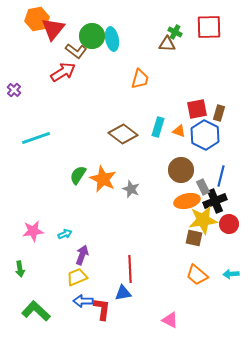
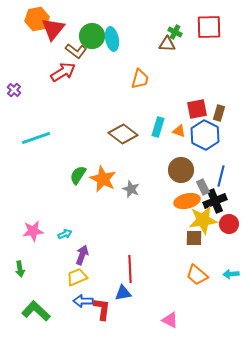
brown square at (194, 238): rotated 12 degrees counterclockwise
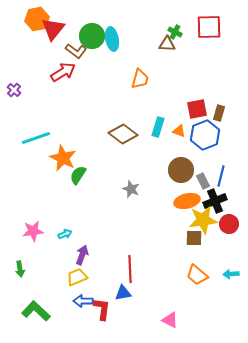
blue hexagon at (205, 135): rotated 12 degrees clockwise
orange star at (103, 179): moved 40 px left, 21 px up
gray rectangle at (203, 187): moved 6 px up
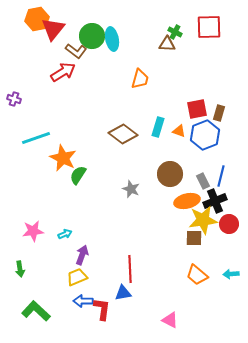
purple cross at (14, 90): moved 9 px down; rotated 24 degrees counterclockwise
brown circle at (181, 170): moved 11 px left, 4 px down
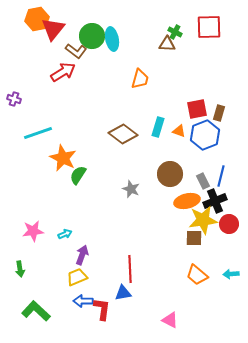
cyan line at (36, 138): moved 2 px right, 5 px up
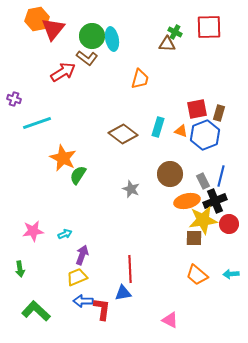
brown L-shape at (76, 51): moved 11 px right, 7 px down
orange triangle at (179, 131): moved 2 px right
cyan line at (38, 133): moved 1 px left, 10 px up
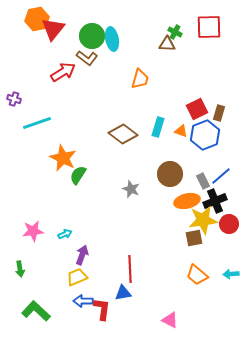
red square at (197, 109): rotated 15 degrees counterclockwise
blue line at (221, 176): rotated 35 degrees clockwise
brown square at (194, 238): rotated 12 degrees counterclockwise
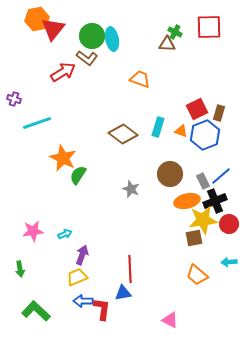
orange trapezoid at (140, 79): rotated 85 degrees counterclockwise
cyan arrow at (231, 274): moved 2 px left, 12 px up
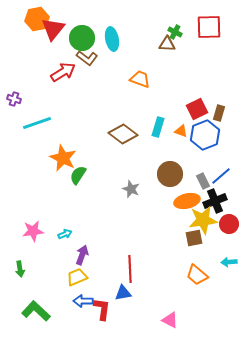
green circle at (92, 36): moved 10 px left, 2 px down
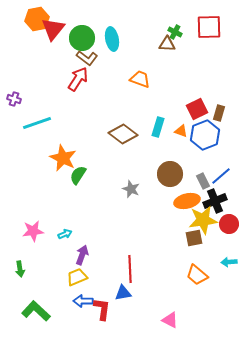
red arrow at (63, 72): moved 15 px right, 7 px down; rotated 25 degrees counterclockwise
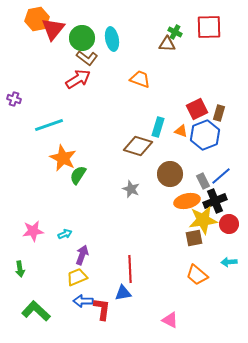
red arrow at (78, 79): rotated 25 degrees clockwise
cyan line at (37, 123): moved 12 px right, 2 px down
brown diamond at (123, 134): moved 15 px right, 12 px down; rotated 20 degrees counterclockwise
